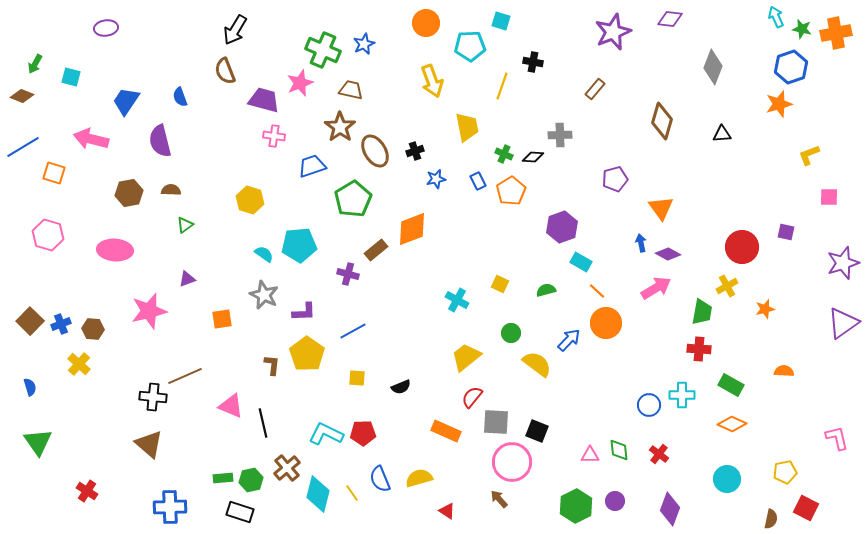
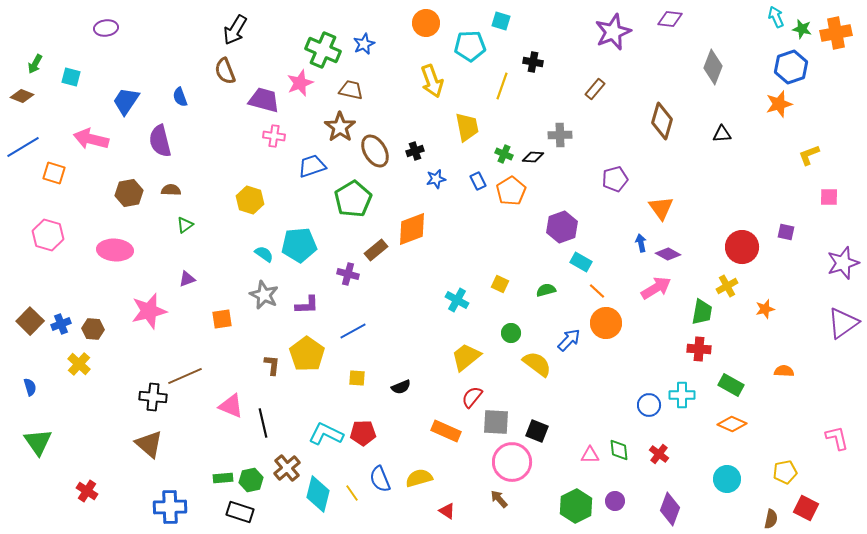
purple L-shape at (304, 312): moved 3 px right, 7 px up
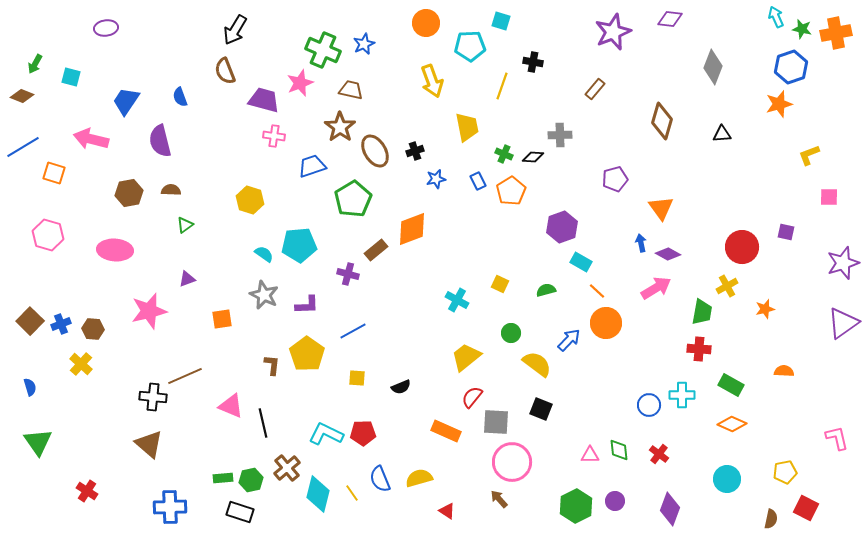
yellow cross at (79, 364): moved 2 px right
black square at (537, 431): moved 4 px right, 22 px up
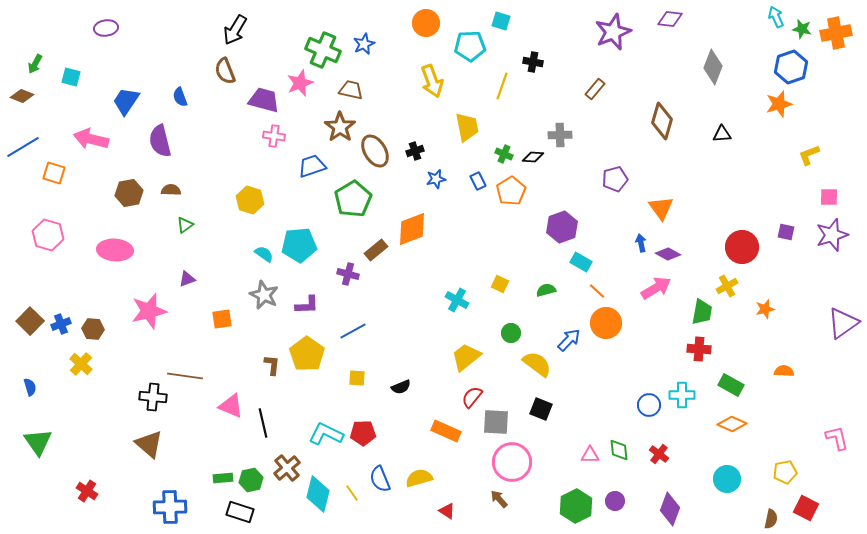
purple star at (843, 263): moved 11 px left, 28 px up
brown line at (185, 376): rotated 32 degrees clockwise
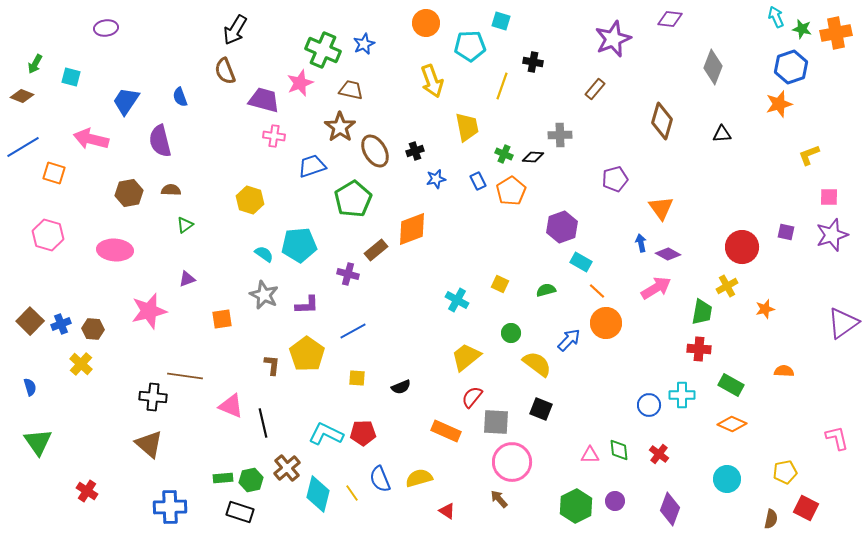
purple star at (613, 32): moved 7 px down
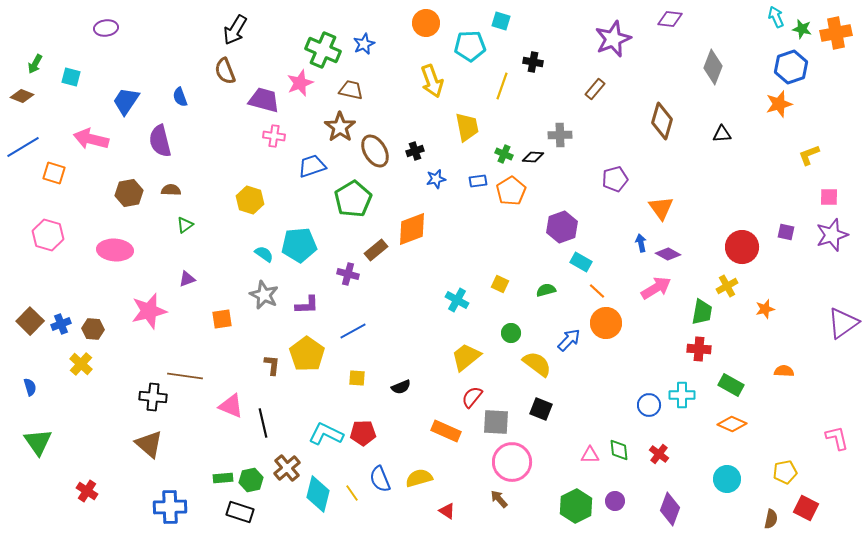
blue rectangle at (478, 181): rotated 72 degrees counterclockwise
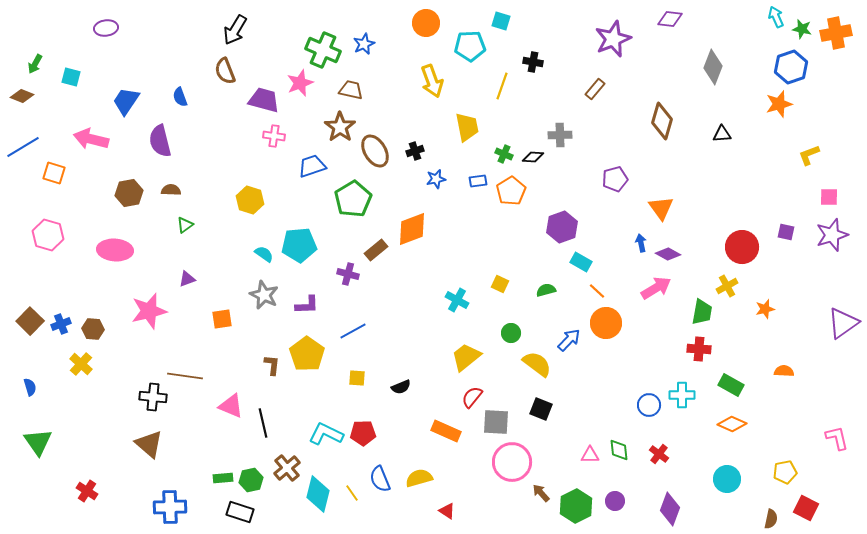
brown arrow at (499, 499): moved 42 px right, 6 px up
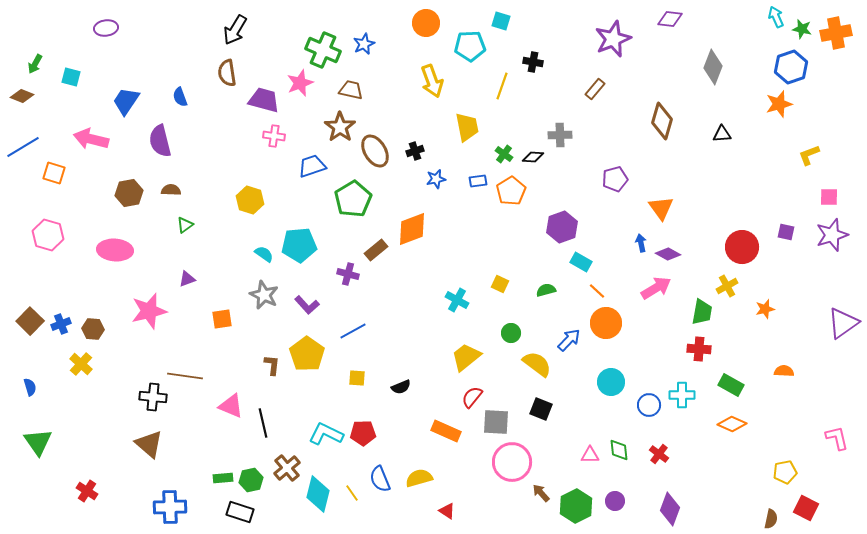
brown semicircle at (225, 71): moved 2 px right, 2 px down; rotated 12 degrees clockwise
green cross at (504, 154): rotated 12 degrees clockwise
purple L-shape at (307, 305): rotated 50 degrees clockwise
cyan circle at (727, 479): moved 116 px left, 97 px up
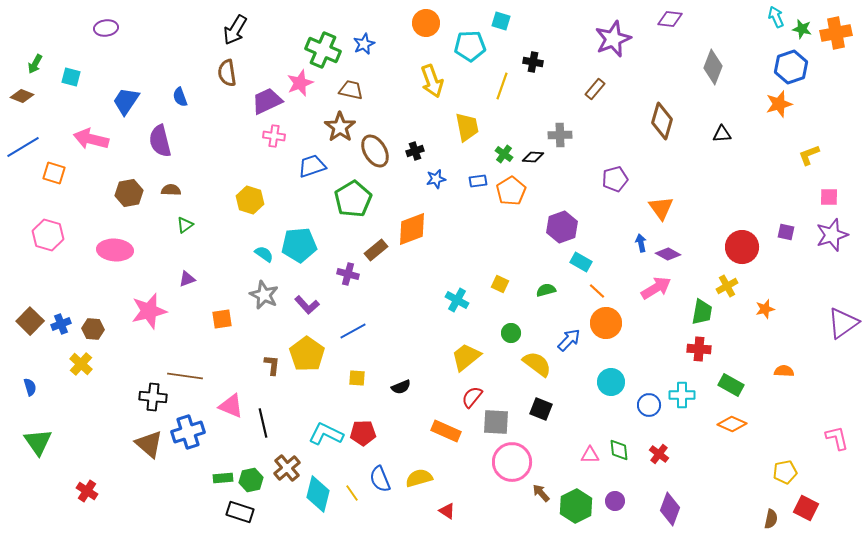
purple trapezoid at (264, 100): moved 3 px right, 1 px down; rotated 40 degrees counterclockwise
blue cross at (170, 507): moved 18 px right, 75 px up; rotated 16 degrees counterclockwise
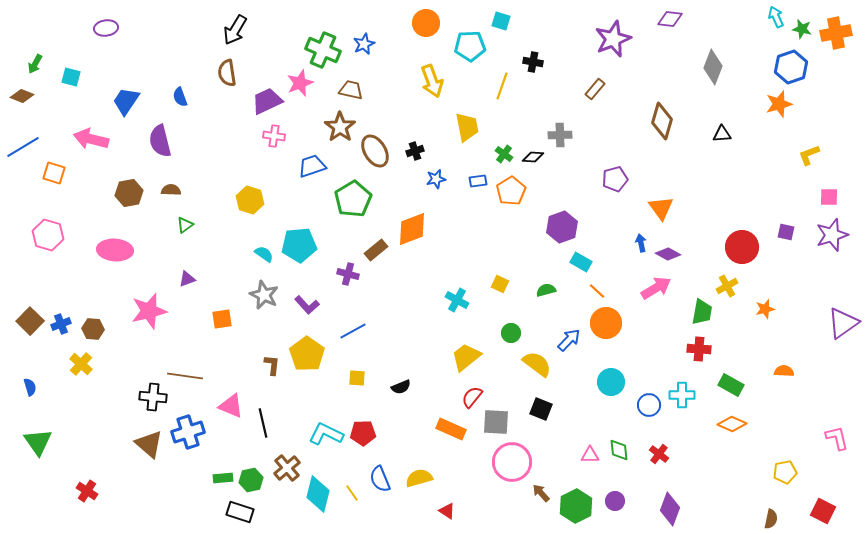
orange rectangle at (446, 431): moved 5 px right, 2 px up
red square at (806, 508): moved 17 px right, 3 px down
